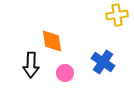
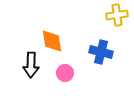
blue cross: moved 2 px left, 10 px up; rotated 20 degrees counterclockwise
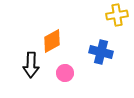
orange diamond: rotated 70 degrees clockwise
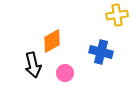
black arrow: moved 2 px right; rotated 15 degrees counterclockwise
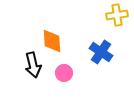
orange diamond: rotated 65 degrees counterclockwise
blue cross: rotated 20 degrees clockwise
pink circle: moved 1 px left
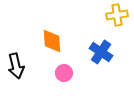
black arrow: moved 17 px left, 1 px down
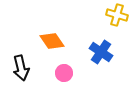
yellow cross: rotated 25 degrees clockwise
orange diamond: rotated 30 degrees counterclockwise
black arrow: moved 5 px right, 2 px down
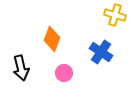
yellow cross: moved 2 px left
orange diamond: moved 2 px up; rotated 55 degrees clockwise
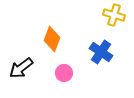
yellow cross: moved 1 px left
black arrow: rotated 65 degrees clockwise
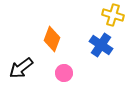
yellow cross: moved 1 px left
blue cross: moved 7 px up
